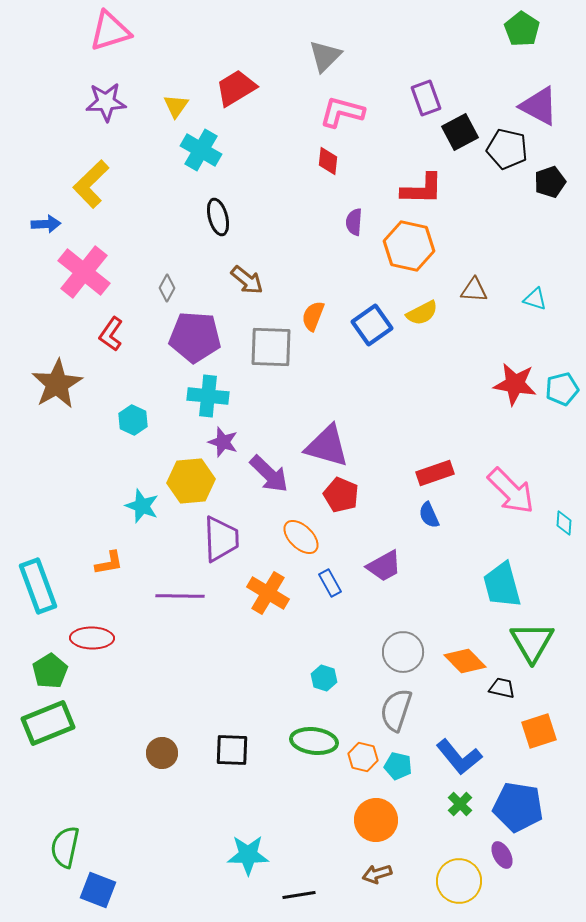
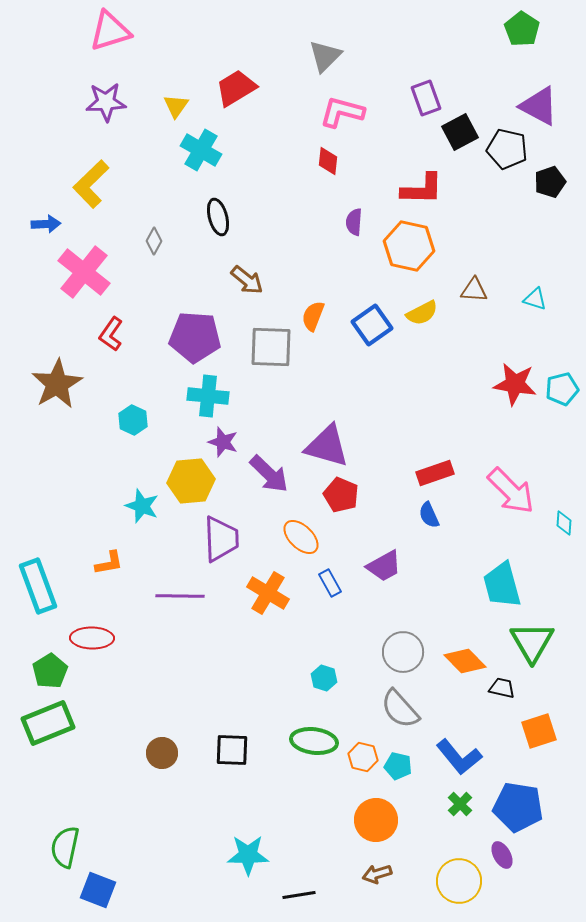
gray diamond at (167, 288): moved 13 px left, 47 px up
gray semicircle at (396, 710): moved 4 px right, 1 px up; rotated 60 degrees counterclockwise
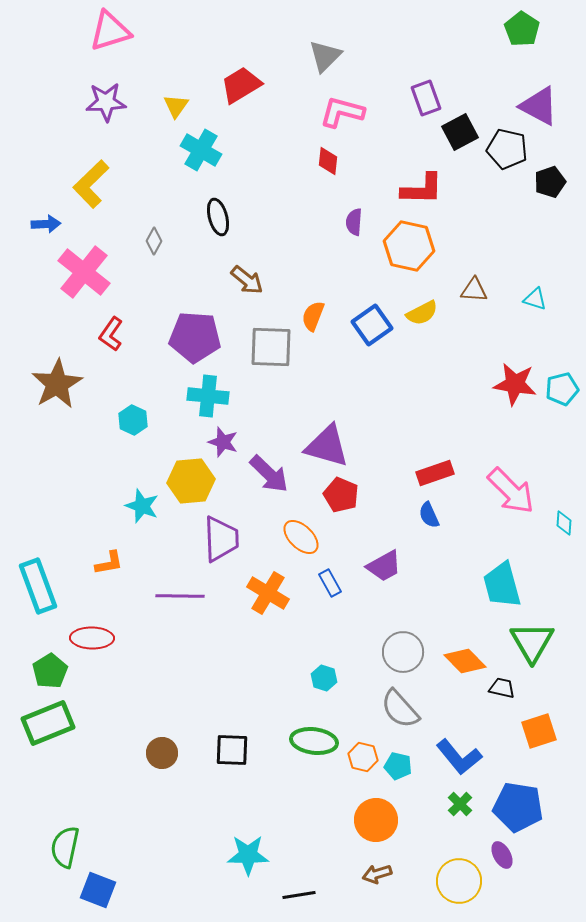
red trapezoid at (236, 88): moved 5 px right, 3 px up
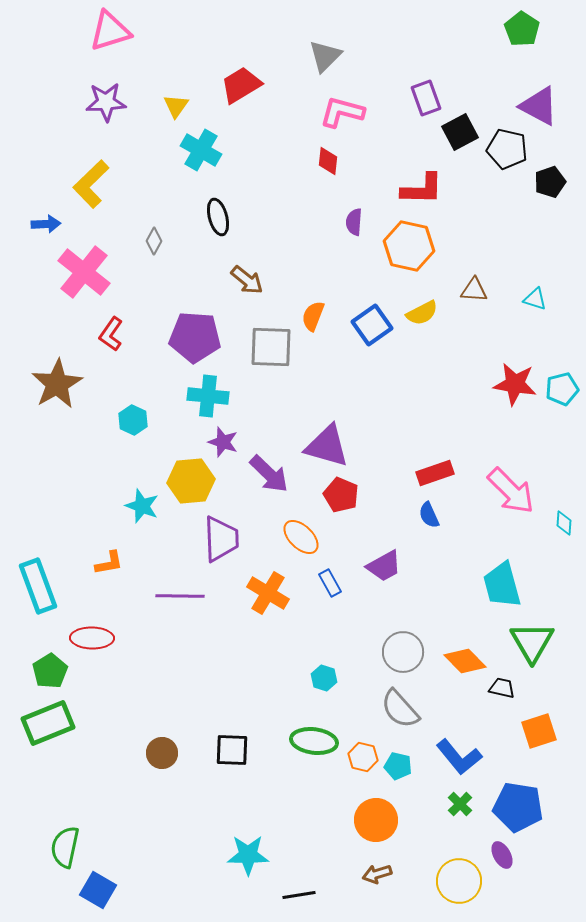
blue square at (98, 890): rotated 9 degrees clockwise
